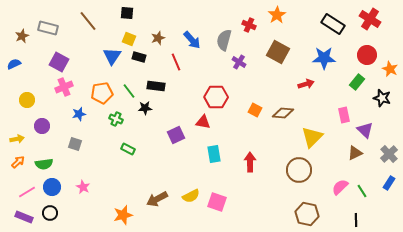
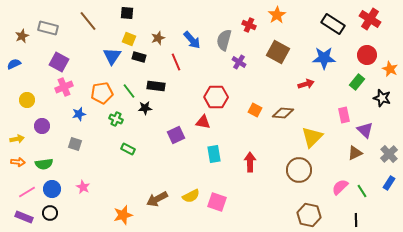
orange arrow at (18, 162): rotated 48 degrees clockwise
blue circle at (52, 187): moved 2 px down
brown hexagon at (307, 214): moved 2 px right, 1 px down
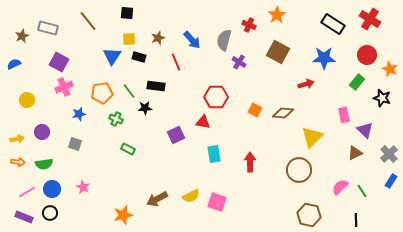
yellow square at (129, 39): rotated 24 degrees counterclockwise
purple circle at (42, 126): moved 6 px down
blue rectangle at (389, 183): moved 2 px right, 2 px up
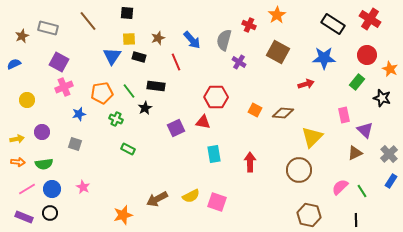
black star at (145, 108): rotated 24 degrees counterclockwise
purple square at (176, 135): moved 7 px up
pink line at (27, 192): moved 3 px up
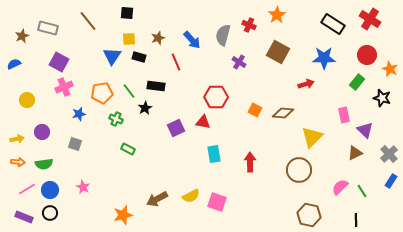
gray semicircle at (224, 40): moved 1 px left, 5 px up
blue circle at (52, 189): moved 2 px left, 1 px down
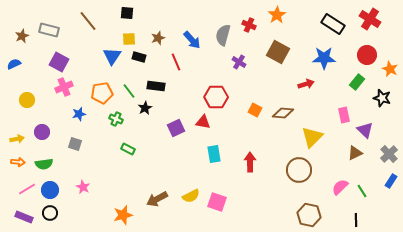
gray rectangle at (48, 28): moved 1 px right, 2 px down
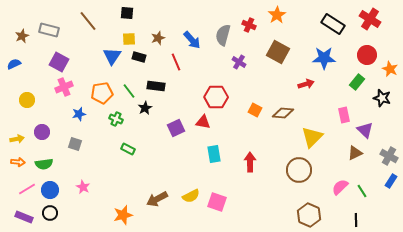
gray cross at (389, 154): moved 2 px down; rotated 18 degrees counterclockwise
brown hexagon at (309, 215): rotated 10 degrees clockwise
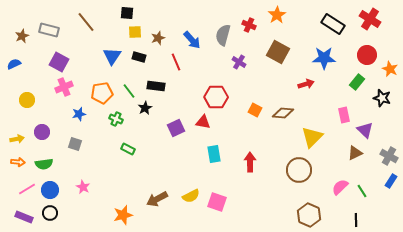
brown line at (88, 21): moved 2 px left, 1 px down
yellow square at (129, 39): moved 6 px right, 7 px up
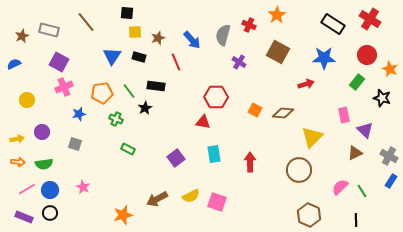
purple square at (176, 128): moved 30 px down; rotated 12 degrees counterclockwise
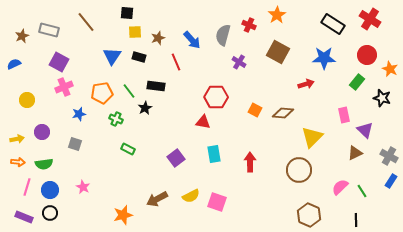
pink line at (27, 189): moved 2 px up; rotated 42 degrees counterclockwise
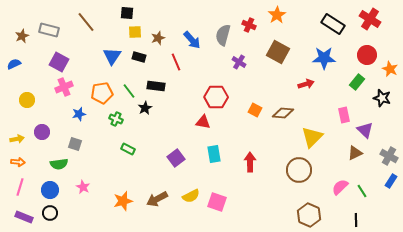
green semicircle at (44, 164): moved 15 px right
pink line at (27, 187): moved 7 px left
orange star at (123, 215): moved 14 px up
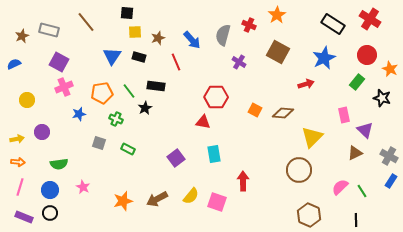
blue star at (324, 58): rotated 25 degrees counterclockwise
gray square at (75, 144): moved 24 px right, 1 px up
red arrow at (250, 162): moved 7 px left, 19 px down
yellow semicircle at (191, 196): rotated 24 degrees counterclockwise
